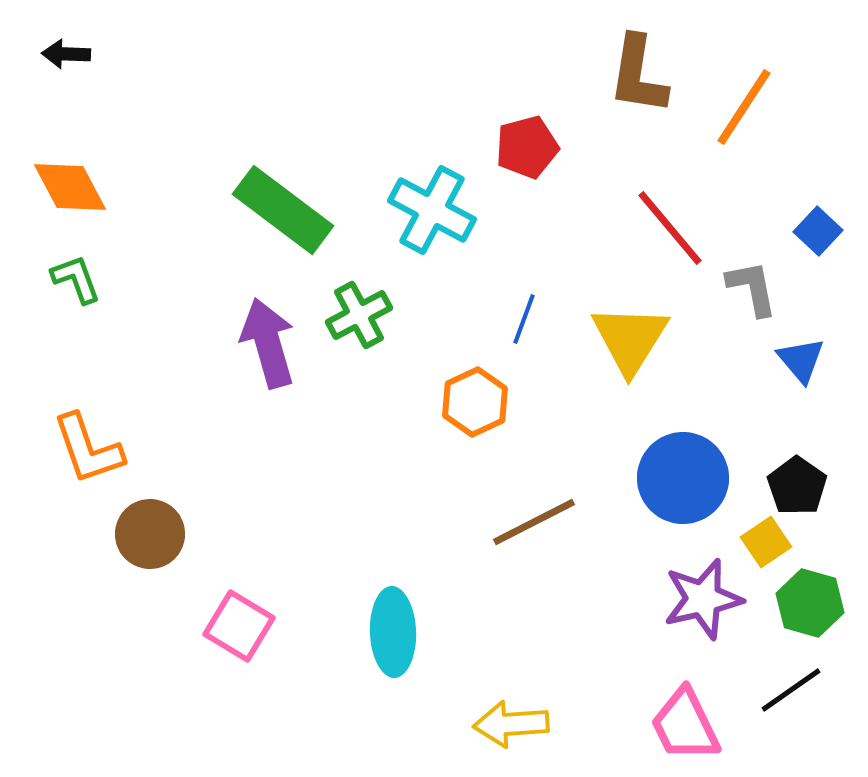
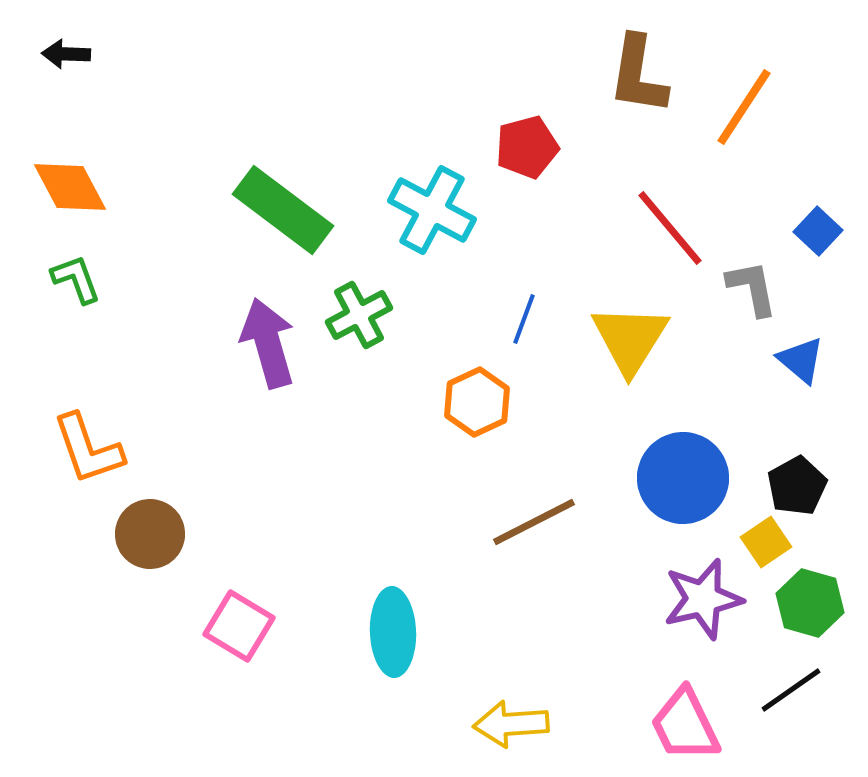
blue triangle: rotated 10 degrees counterclockwise
orange hexagon: moved 2 px right
black pentagon: rotated 8 degrees clockwise
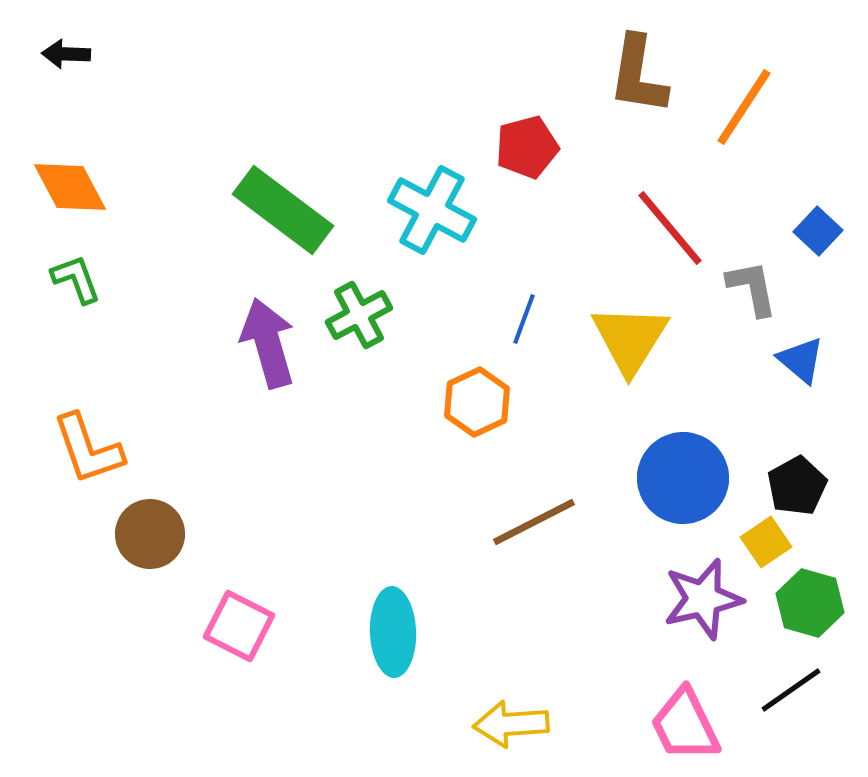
pink square: rotated 4 degrees counterclockwise
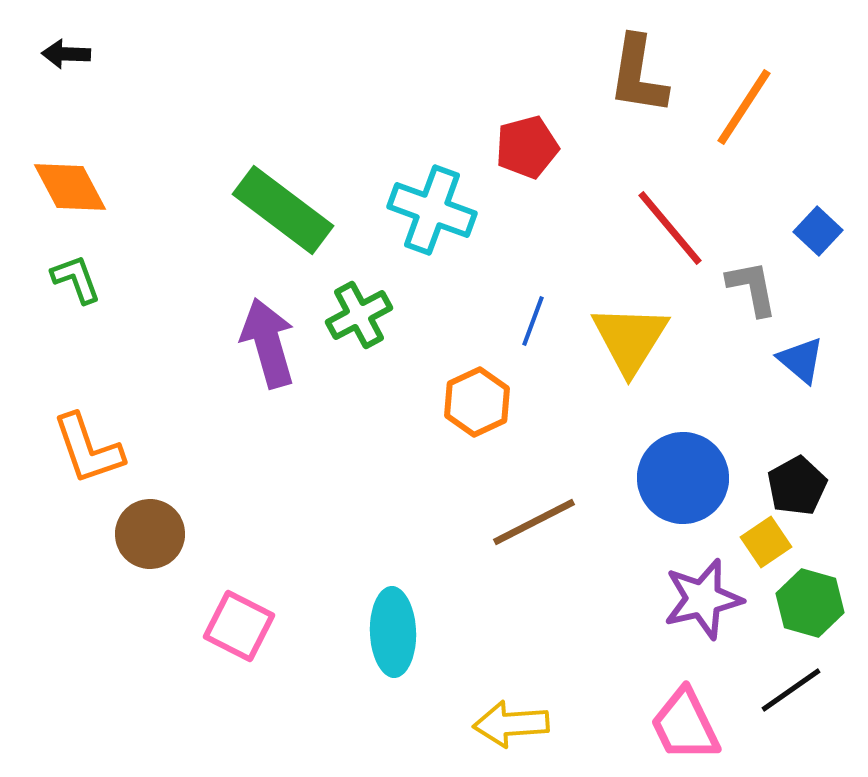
cyan cross: rotated 8 degrees counterclockwise
blue line: moved 9 px right, 2 px down
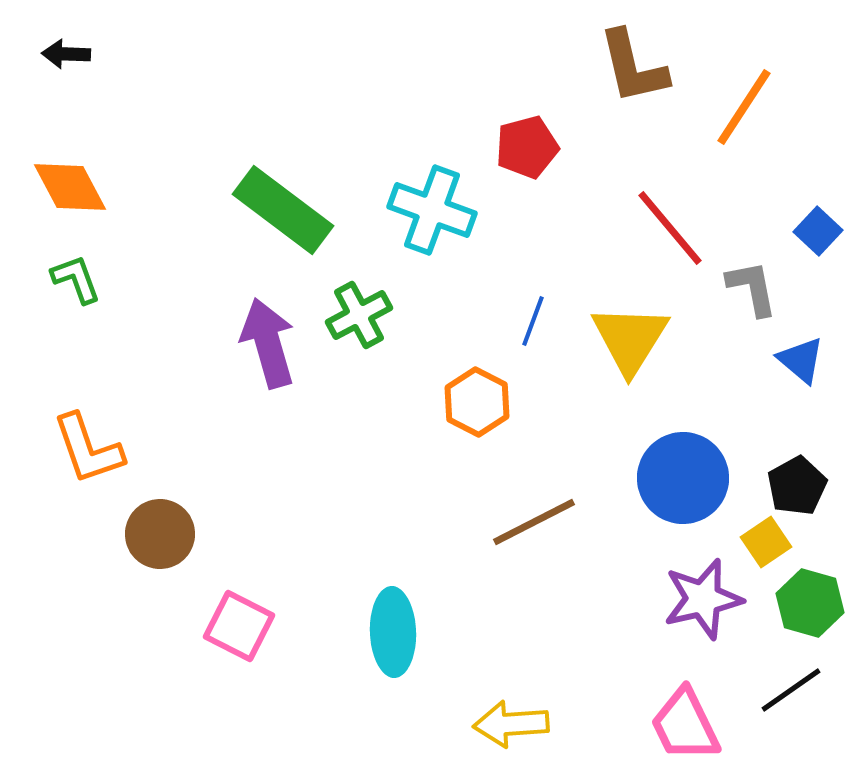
brown L-shape: moved 5 px left, 8 px up; rotated 22 degrees counterclockwise
orange hexagon: rotated 8 degrees counterclockwise
brown circle: moved 10 px right
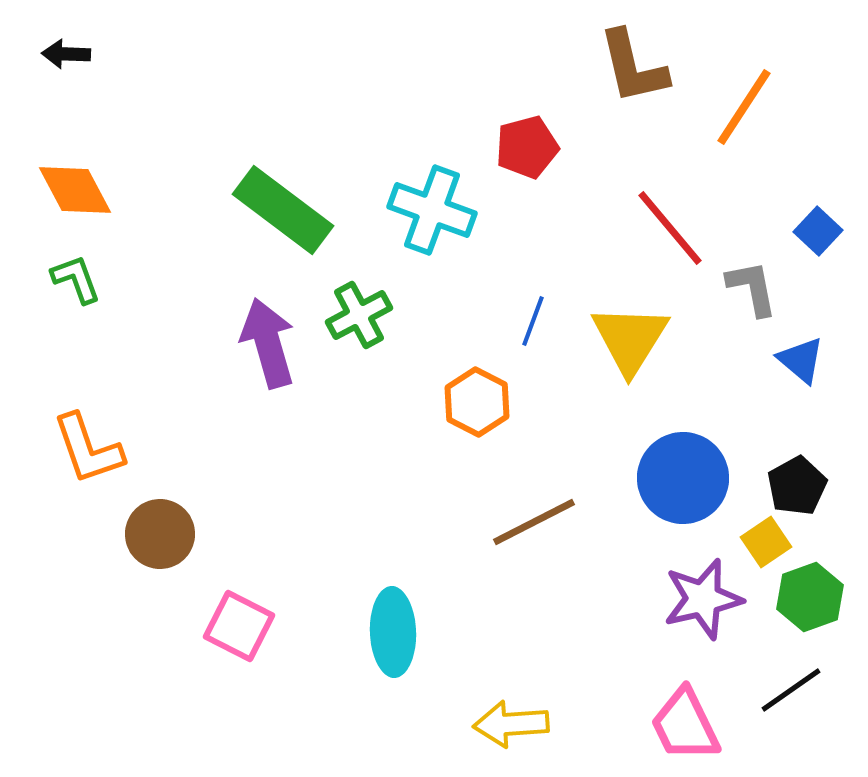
orange diamond: moved 5 px right, 3 px down
green hexagon: moved 6 px up; rotated 24 degrees clockwise
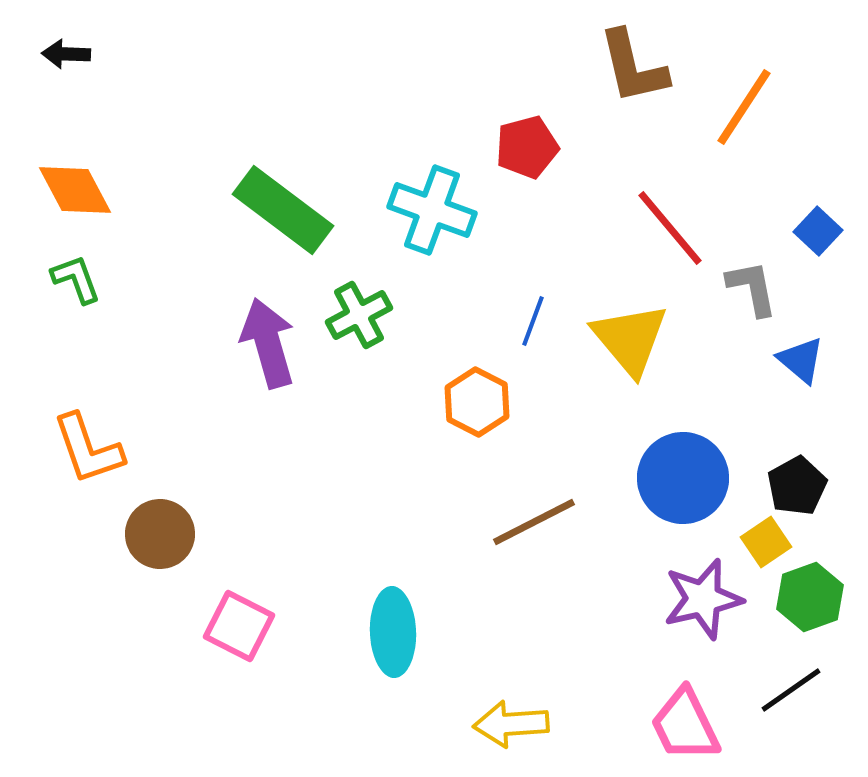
yellow triangle: rotated 12 degrees counterclockwise
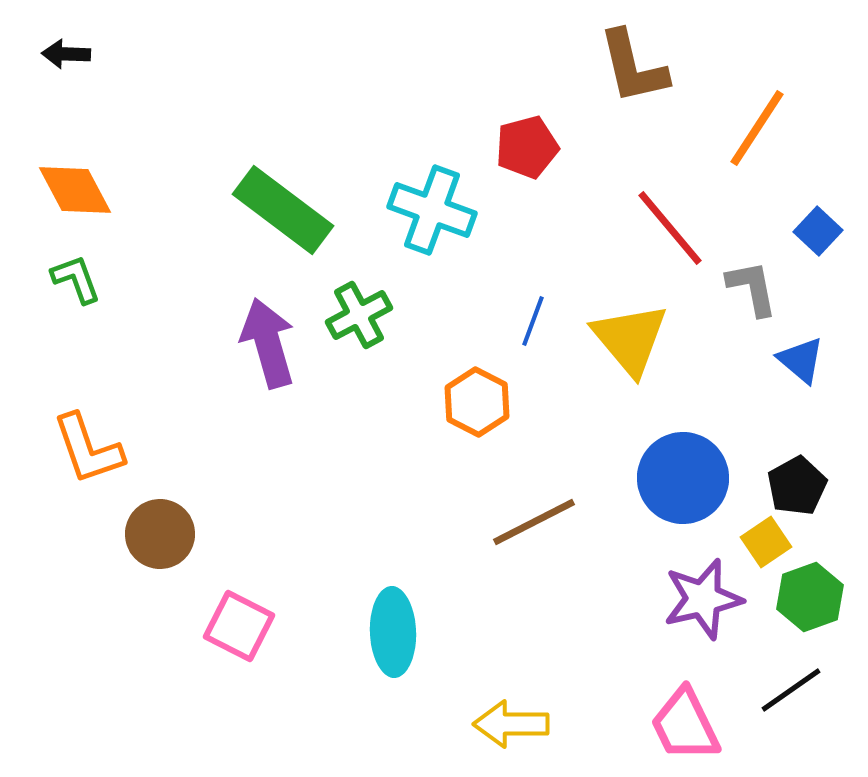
orange line: moved 13 px right, 21 px down
yellow arrow: rotated 4 degrees clockwise
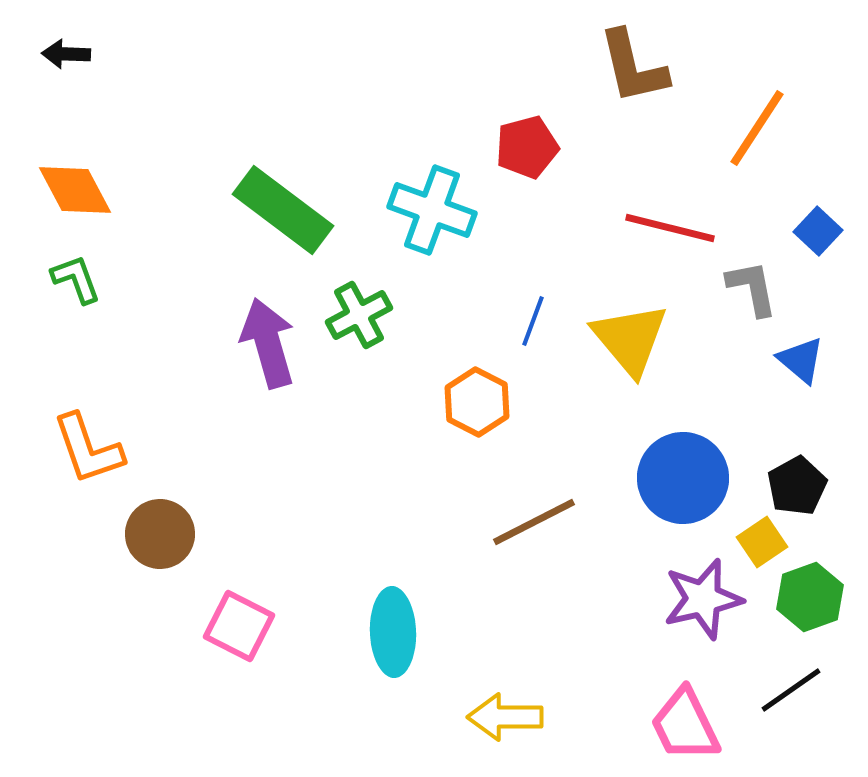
red line: rotated 36 degrees counterclockwise
yellow square: moved 4 px left
yellow arrow: moved 6 px left, 7 px up
